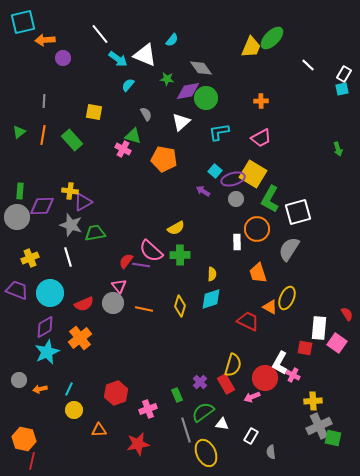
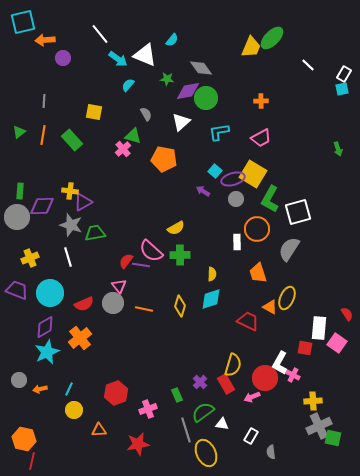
pink cross at (123, 149): rotated 21 degrees clockwise
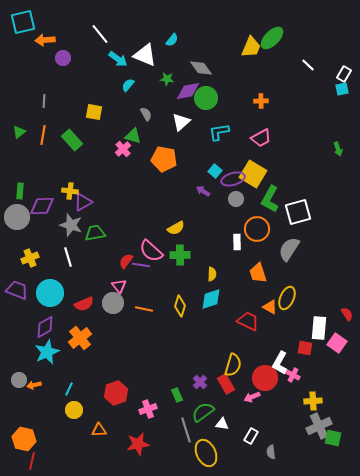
orange arrow at (40, 389): moved 6 px left, 4 px up
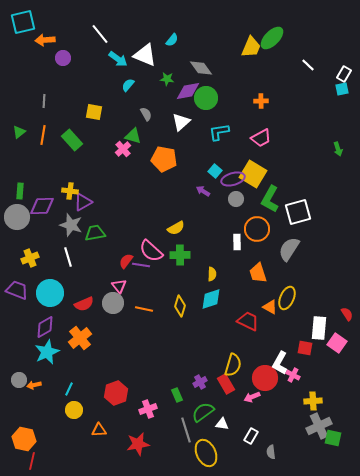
purple cross at (200, 382): rotated 16 degrees clockwise
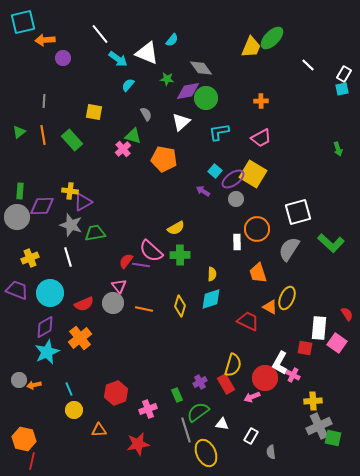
white triangle at (145, 55): moved 2 px right, 2 px up
orange line at (43, 135): rotated 18 degrees counterclockwise
purple ellipse at (233, 179): rotated 20 degrees counterclockwise
green L-shape at (270, 199): moved 61 px right, 44 px down; rotated 76 degrees counterclockwise
cyan line at (69, 389): rotated 48 degrees counterclockwise
green semicircle at (203, 412): moved 5 px left
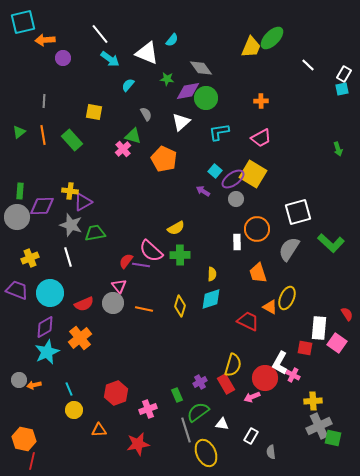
cyan arrow at (118, 59): moved 8 px left
orange pentagon at (164, 159): rotated 15 degrees clockwise
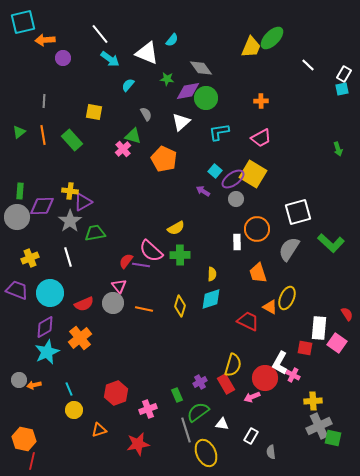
gray star at (71, 225): moved 1 px left, 4 px up; rotated 20 degrees clockwise
orange triangle at (99, 430): rotated 14 degrees counterclockwise
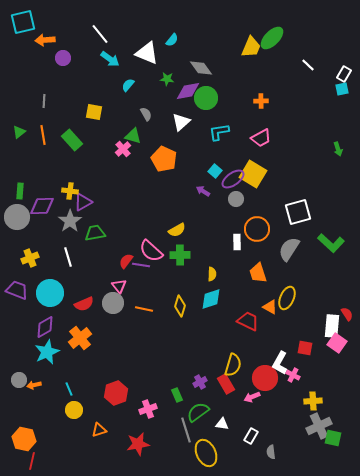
yellow semicircle at (176, 228): moved 1 px right, 2 px down
white rectangle at (319, 328): moved 13 px right, 2 px up
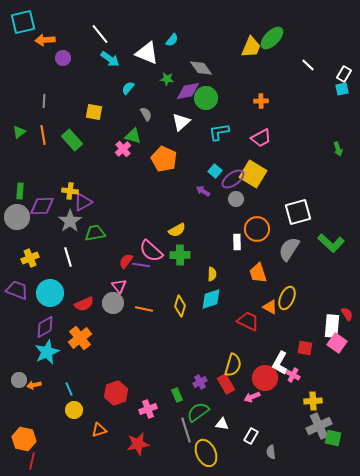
cyan semicircle at (128, 85): moved 3 px down
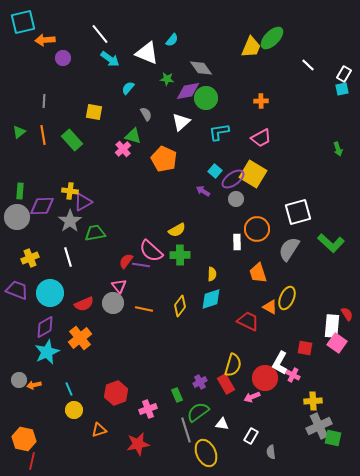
yellow diamond at (180, 306): rotated 20 degrees clockwise
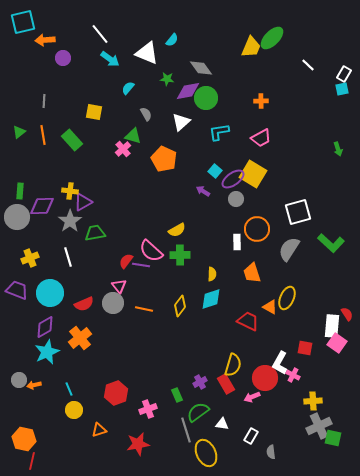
orange trapezoid at (258, 273): moved 6 px left
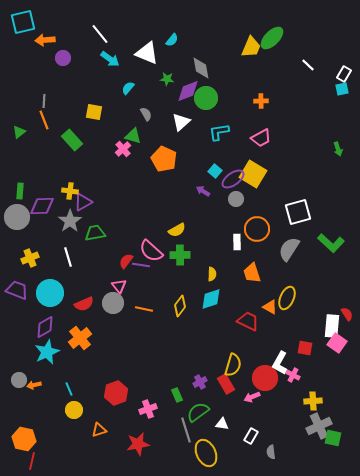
gray diamond at (201, 68): rotated 25 degrees clockwise
purple diamond at (188, 91): rotated 10 degrees counterclockwise
orange line at (43, 135): moved 1 px right, 15 px up; rotated 12 degrees counterclockwise
